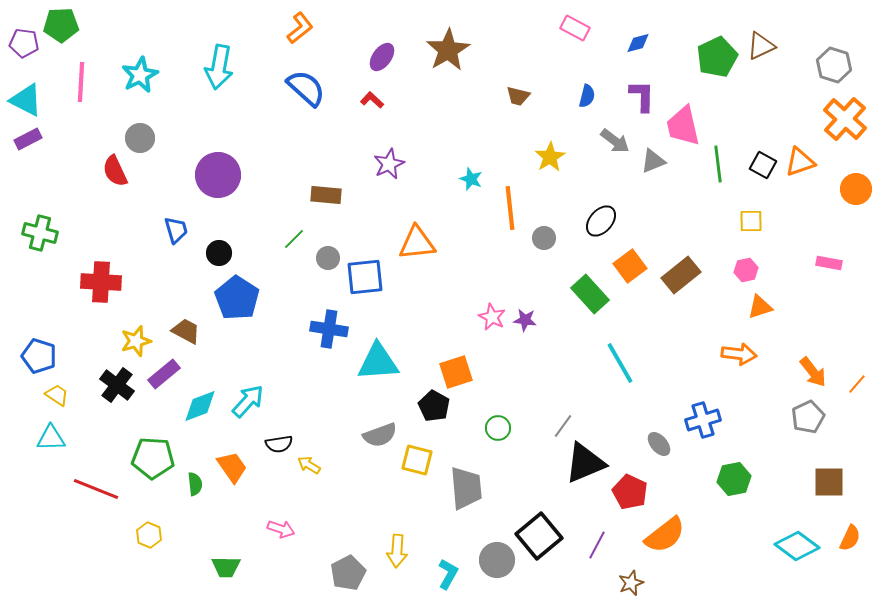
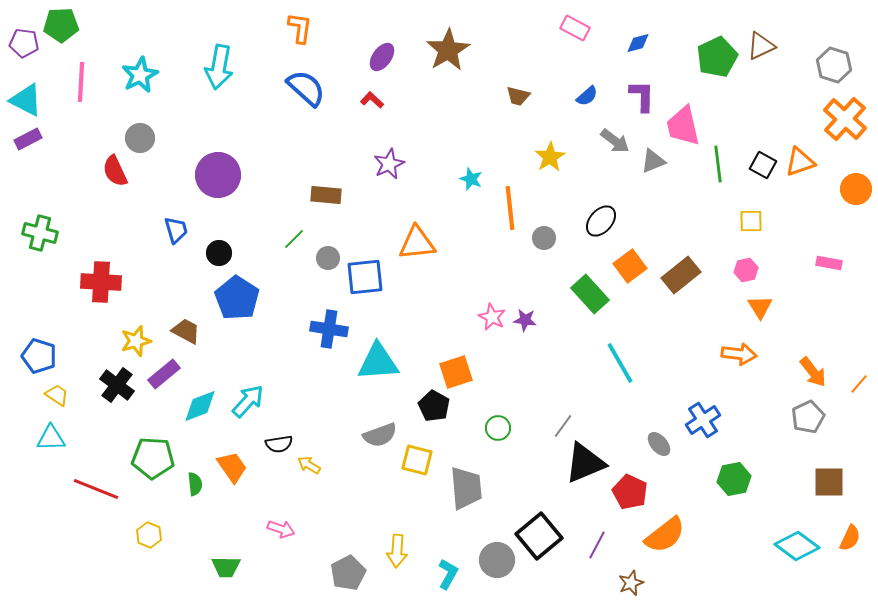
orange L-shape at (300, 28): rotated 44 degrees counterclockwise
blue semicircle at (587, 96): rotated 35 degrees clockwise
orange triangle at (760, 307): rotated 44 degrees counterclockwise
orange line at (857, 384): moved 2 px right
blue cross at (703, 420): rotated 16 degrees counterclockwise
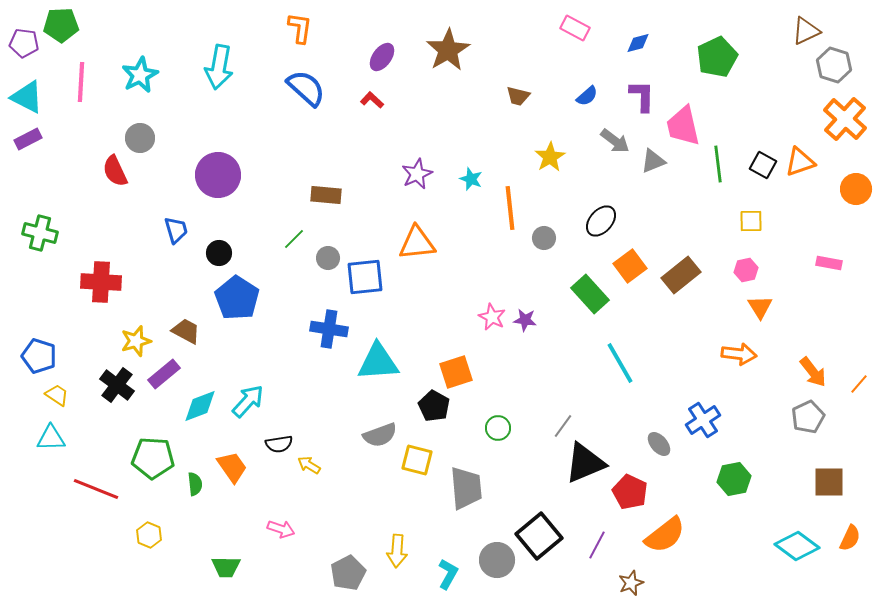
brown triangle at (761, 46): moved 45 px right, 15 px up
cyan triangle at (26, 100): moved 1 px right, 3 px up
purple star at (389, 164): moved 28 px right, 10 px down
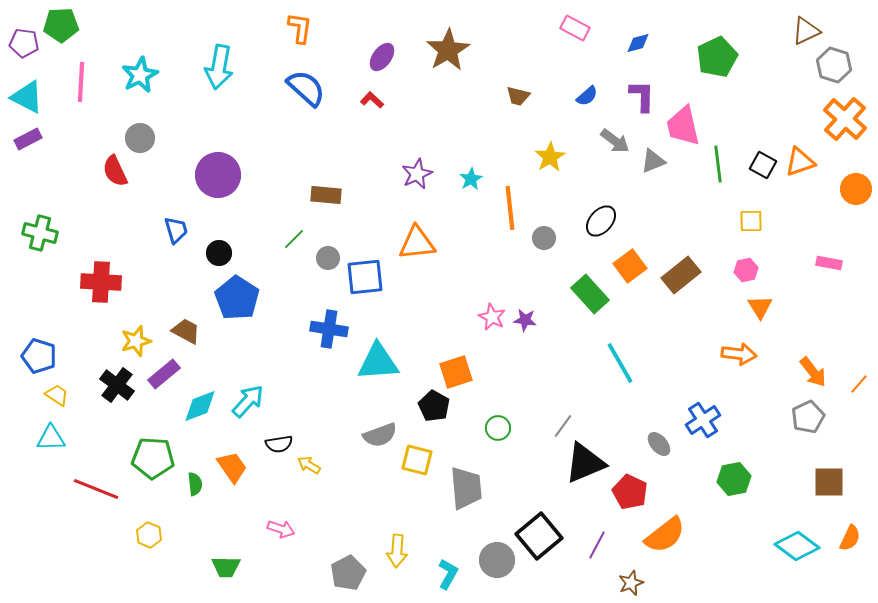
cyan star at (471, 179): rotated 20 degrees clockwise
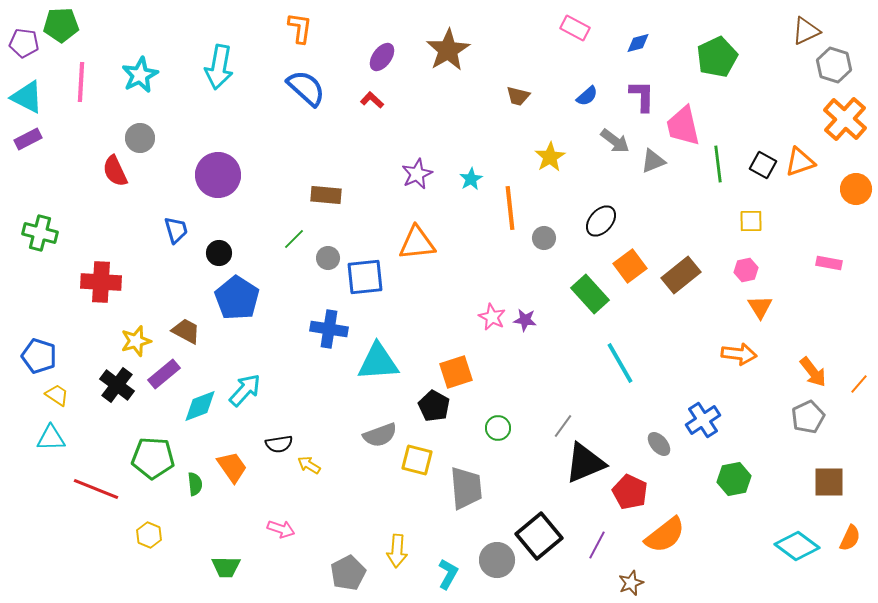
cyan arrow at (248, 401): moved 3 px left, 11 px up
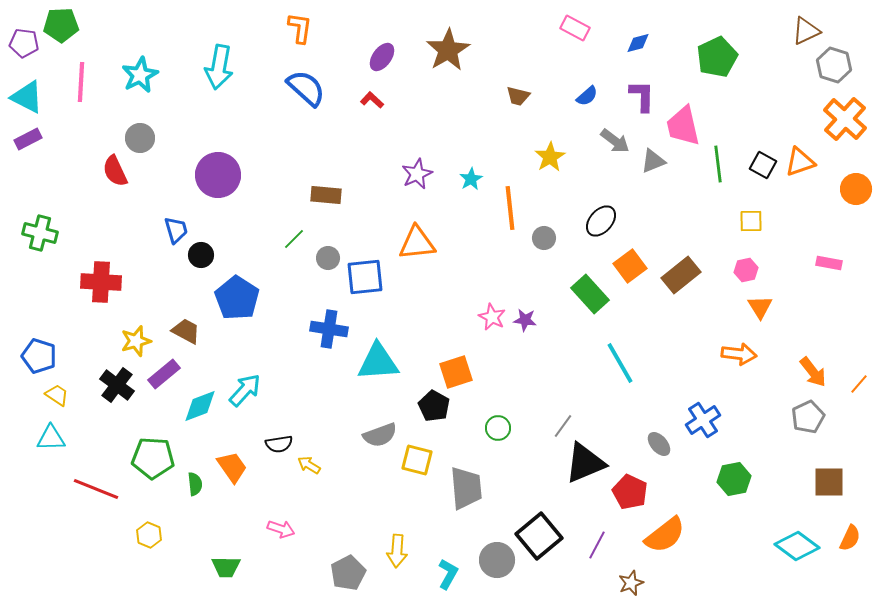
black circle at (219, 253): moved 18 px left, 2 px down
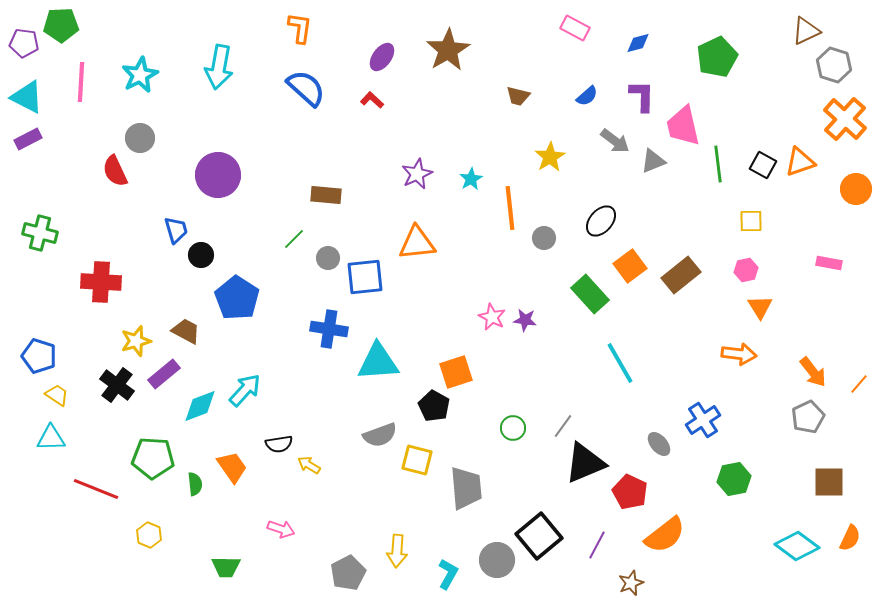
green circle at (498, 428): moved 15 px right
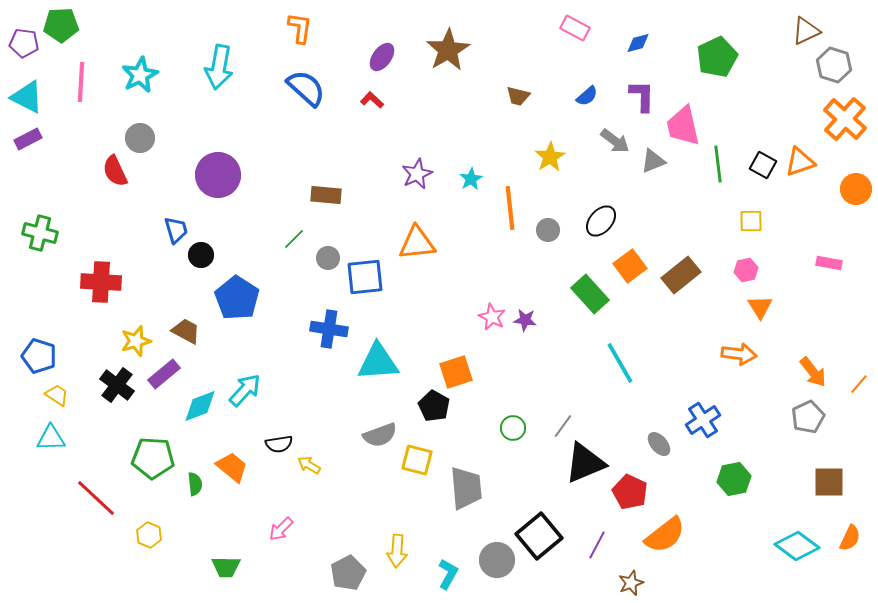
gray circle at (544, 238): moved 4 px right, 8 px up
orange trapezoid at (232, 467): rotated 16 degrees counterclockwise
red line at (96, 489): moved 9 px down; rotated 21 degrees clockwise
pink arrow at (281, 529): rotated 116 degrees clockwise
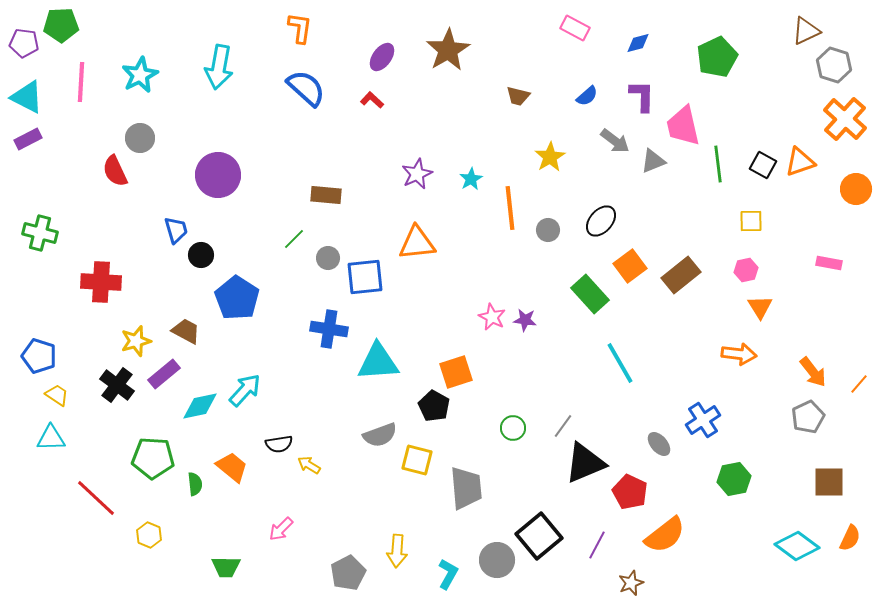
cyan diamond at (200, 406): rotated 9 degrees clockwise
